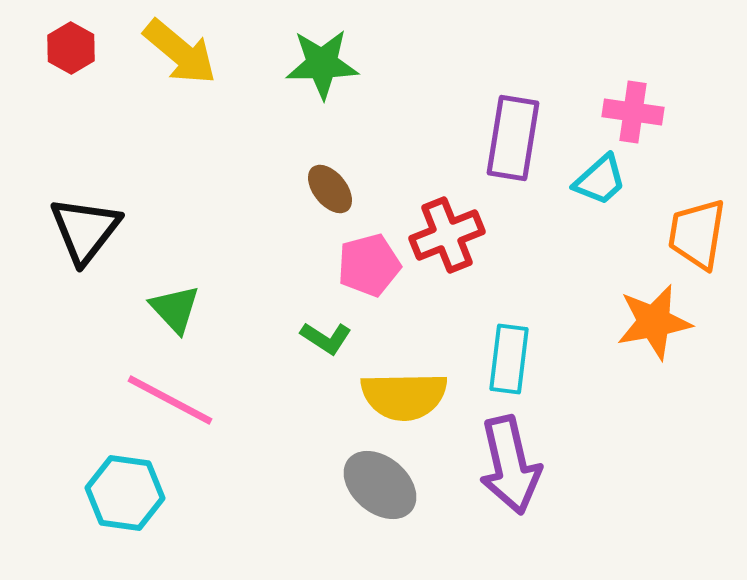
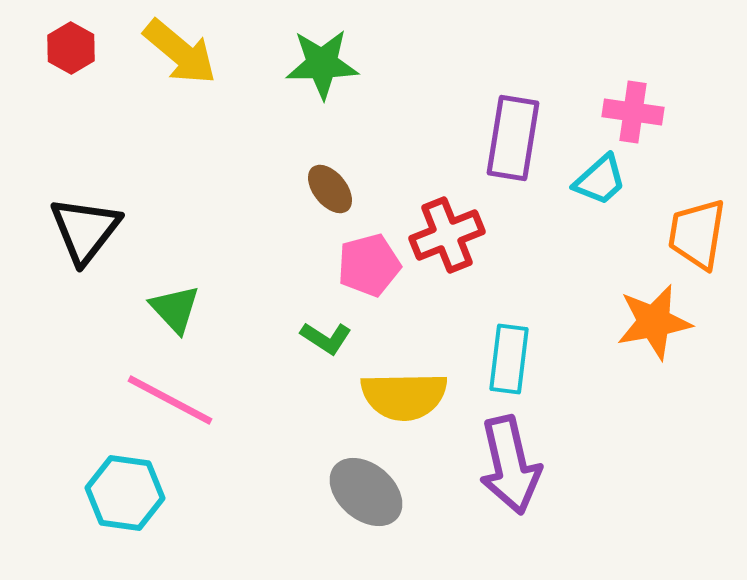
gray ellipse: moved 14 px left, 7 px down
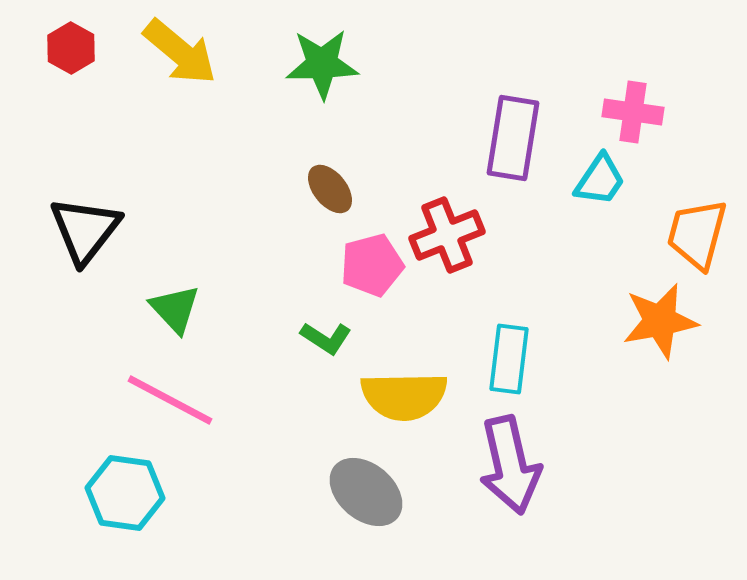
cyan trapezoid: rotated 14 degrees counterclockwise
orange trapezoid: rotated 6 degrees clockwise
pink pentagon: moved 3 px right
orange star: moved 6 px right, 1 px up
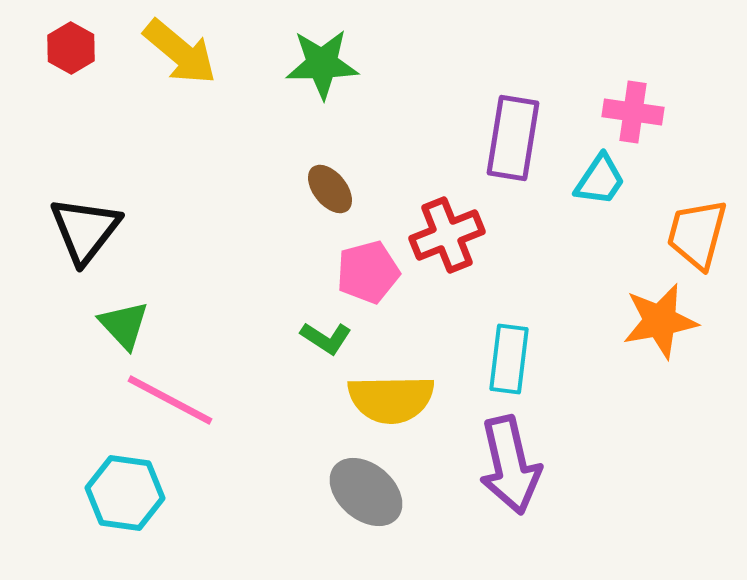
pink pentagon: moved 4 px left, 7 px down
green triangle: moved 51 px left, 16 px down
yellow semicircle: moved 13 px left, 3 px down
